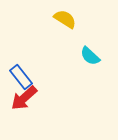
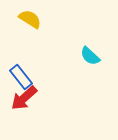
yellow semicircle: moved 35 px left
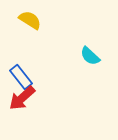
yellow semicircle: moved 1 px down
red arrow: moved 2 px left
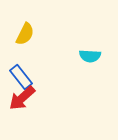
yellow semicircle: moved 5 px left, 14 px down; rotated 85 degrees clockwise
cyan semicircle: rotated 40 degrees counterclockwise
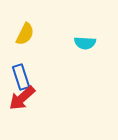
cyan semicircle: moved 5 px left, 13 px up
blue rectangle: rotated 20 degrees clockwise
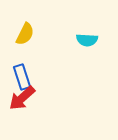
cyan semicircle: moved 2 px right, 3 px up
blue rectangle: moved 1 px right
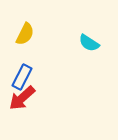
cyan semicircle: moved 2 px right, 3 px down; rotated 30 degrees clockwise
blue rectangle: rotated 45 degrees clockwise
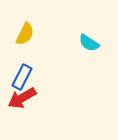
red arrow: rotated 12 degrees clockwise
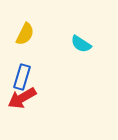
cyan semicircle: moved 8 px left, 1 px down
blue rectangle: rotated 10 degrees counterclockwise
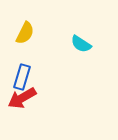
yellow semicircle: moved 1 px up
